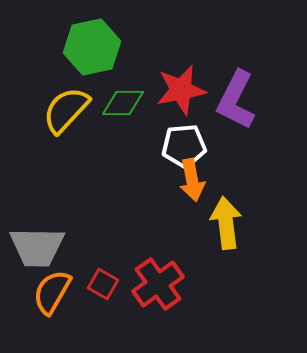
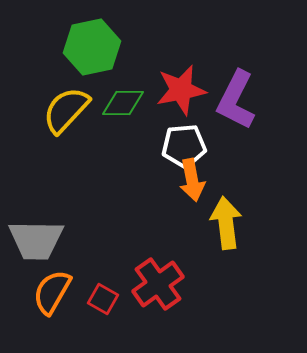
gray trapezoid: moved 1 px left, 7 px up
red square: moved 15 px down
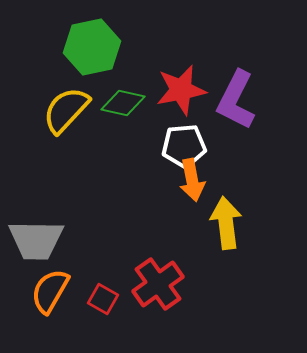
green diamond: rotated 12 degrees clockwise
orange semicircle: moved 2 px left, 1 px up
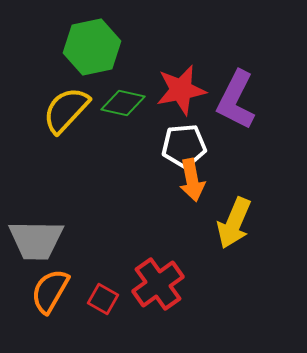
yellow arrow: moved 8 px right; rotated 150 degrees counterclockwise
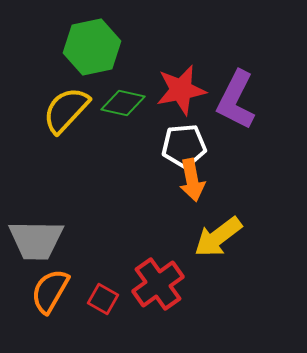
yellow arrow: moved 16 px left, 14 px down; rotated 30 degrees clockwise
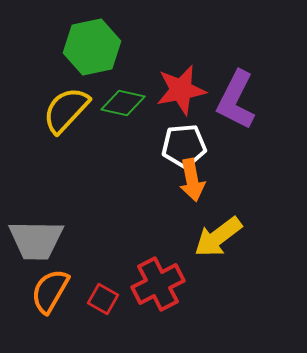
red cross: rotated 9 degrees clockwise
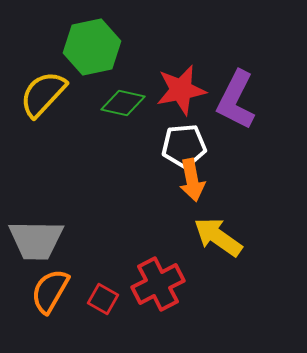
yellow semicircle: moved 23 px left, 16 px up
yellow arrow: rotated 72 degrees clockwise
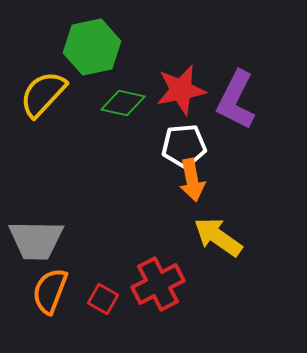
orange semicircle: rotated 9 degrees counterclockwise
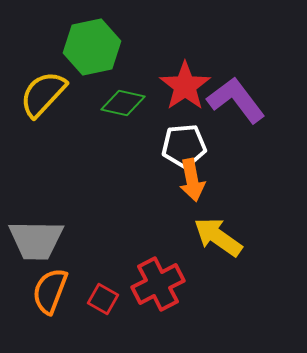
red star: moved 4 px right, 4 px up; rotated 24 degrees counterclockwise
purple L-shape: rotated 116 degrees clockwise
